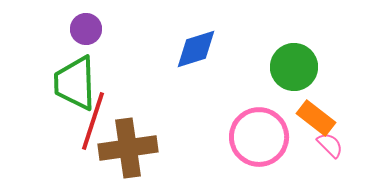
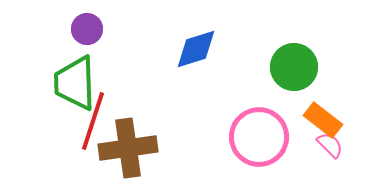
purple circle: moved 1 px right
orange rectangle: moved 7 px right, 2 px down
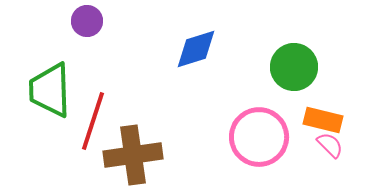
purple circle: moved 8 px up
green trapezoid: moved 25 px left, 7 px down
orange rectangle: rotated 24 degrees counterclockwise
brown cross: moved 5 px right, 7 px down
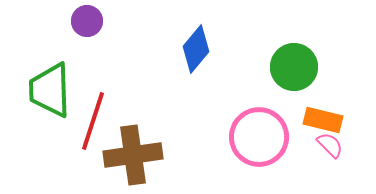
blue diamond: rotated 33 degrees counterclockwise
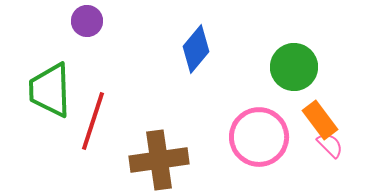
orange rectangle: moved 3 px left; rotated 39 degrees clockwise
brown cross: moved 26 px right, 5 px down
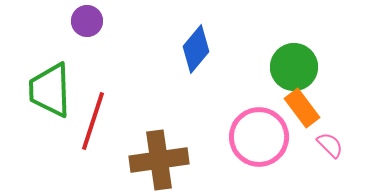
orange rectangle: moved 18 px left, 12 px up
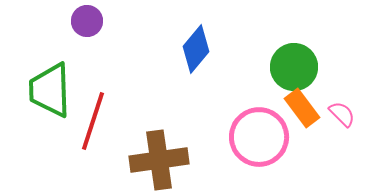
pink semicircle: moved 12 px right, 31 px up
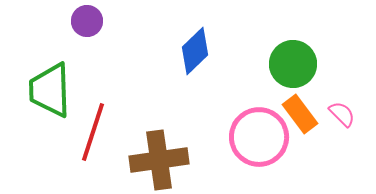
blue diamond: moved 1 px left, 2 px down; rotated 6 degrees clockwise
green circle: moved 1 px left, 3 px up
orange rectangle: moved 2 px left, 6 px down
red line: moved 11 px down
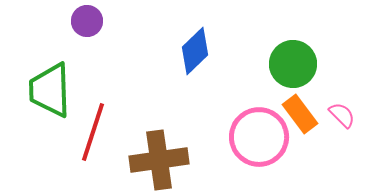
pink semicircle: moved 1 px down
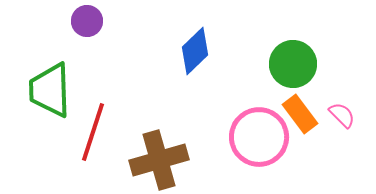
brown cross: rotated 8 degrees counterclockwise
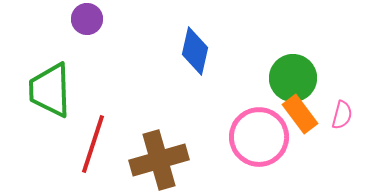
purple circle: moved 2 px up
blue diamond: rotated 33 degrees counterclockwise
green circle: moved 14 px down
pink semicircle: rotated 60 degrees clockwise
red line: moved 12 px down
